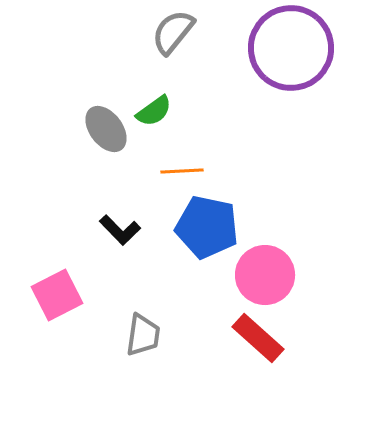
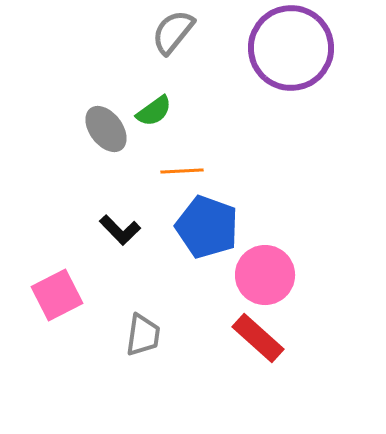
blue pentagon: rotated 8 degrees clockwise
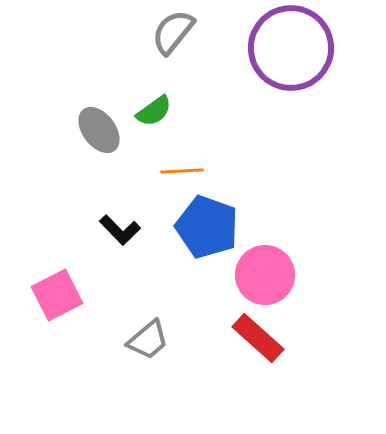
gray ellipse: moved 7 px left, 1 px down
gray trapezoid: moved 5 px right, 5 px down; rotated 42 degrees clockwise
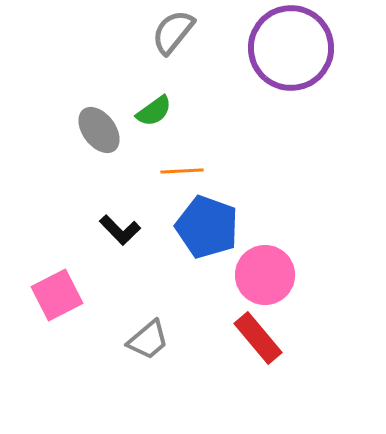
red rectangle: rotated 8 degrees clockwise
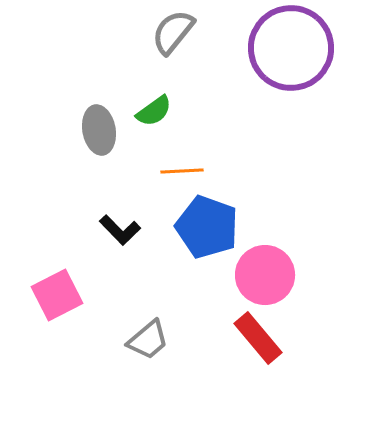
gray ellipse: rotated 27 degrees clockwise
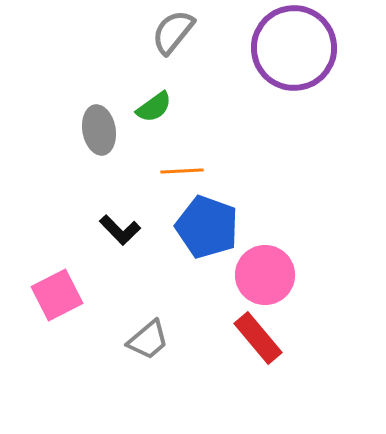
purple circle: moved 3 px right
green semicircle: moved 4 px up
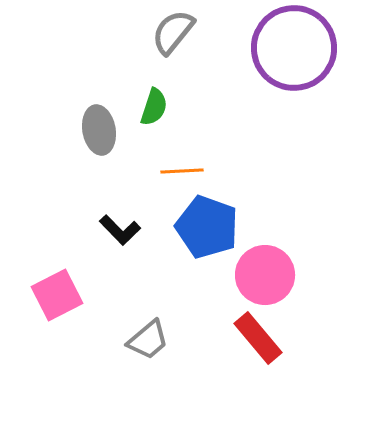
green semicircle: rotated 36 degrees counterclockwise
